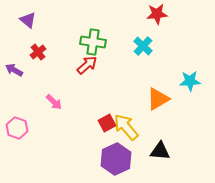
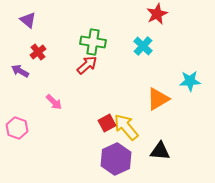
red star: rotated 20 degrees counterclockwise
purple arrow: moved 6 px right, 1 px down
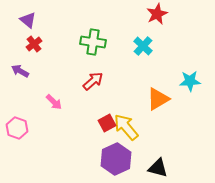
red cross: moved 4 px left, 8 px up
red arrow: moved 6 px right, 16 px down
black triangle: moved 2 px left, 17 px down; rotated 10 degrees clockwise
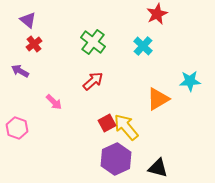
green cross: rotated 30 degrees clockwise
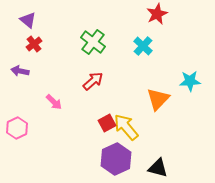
purple arrow: rotated 18 degrees counterclockwise
orange triangle: rotated 15 degrees counterclockwise
pink hexagon: rotated 15 degrees clockwise
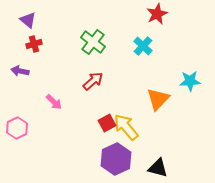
red cross: rotated 21 degrees clockwise
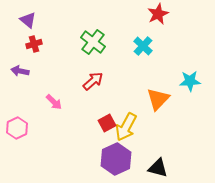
red star: moved 1 px right
yellow arrow: rotated 112 degrees counterclockwise
